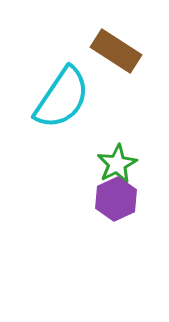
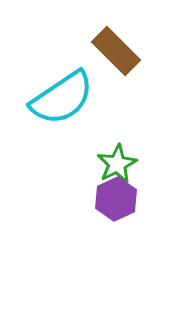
brown rectangle: rotated 12 degrees clockwise
cyan semicircle: rotated 22 degrees clockwise
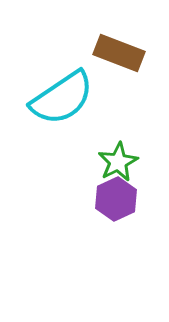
brown rectangle: moved 3 px right, 2 px down; rotated 24 degrees counterclockwise
green star: moved 1 px right, 2 px up
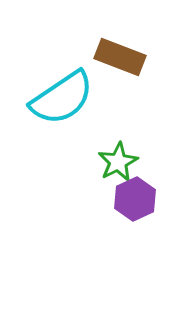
brown rectangle: moved 1 px right, 4 px down
purple hexagon: moved 19 px right
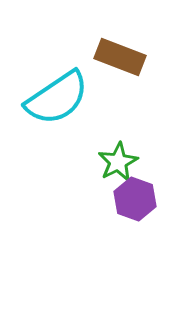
cyan semicircle: moved 5 px left
purple hexagon: rotated 15 degrees counterclockwise
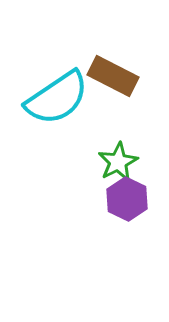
brown rectangle: moved 7 px left, 19 px down; rotated 6 degrees clockwise
purple hexagon: moved 8 px left; rotated 6 degrees clockwise
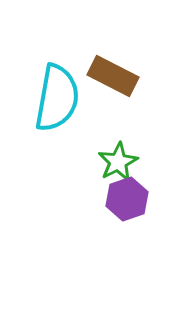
cyan semicircle: rotated 46 degrees counterclockwise
purple hexagon: rotated 15 degrees clockwise
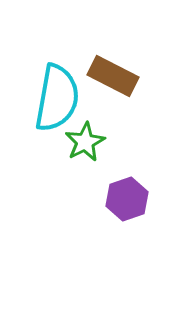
green star: moved 33 px left, 20 px up
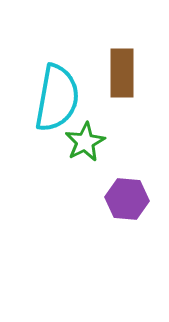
brown rectangle: moved 9 px right, 3 px up; rotated 63 degrees clockwise
purple hexagon: rotated 24 degrees clockwise
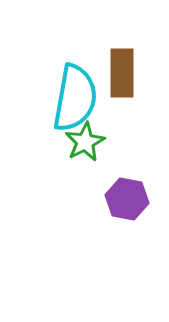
cyan semicircle: moved 18 px right
purple hexagon: rotated 6 degrees clockwise
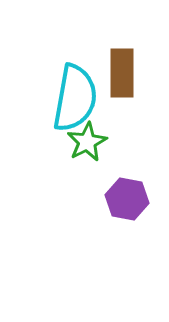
green star: moved 2 px right
